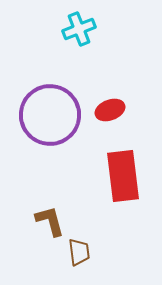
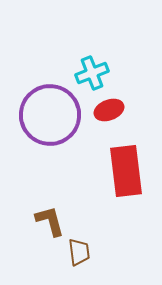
cyan cross: moved 13 px right, 44 px down
red ellipse: moved 1 px left
red rectangle: moved 3 px right, 5 px up
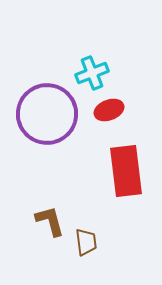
purple circle: moved 3 px left, 1 px up
brown trapezoid: moved 7 px right, 10 px up
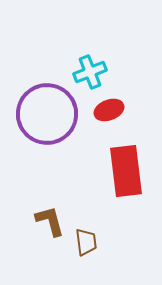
cyan cross: moved 2 px left, 1 px up
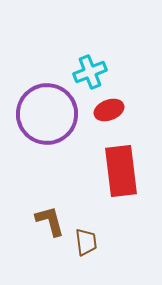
red rectangle: moved 5 px left
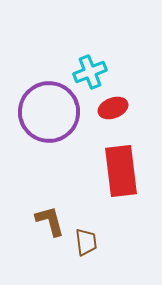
red ellipse: moved 4 px right, 2 px up
purple circle: moved 2 px right, 2 px up
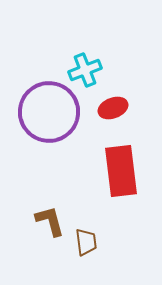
cyan cross: moved 5 px left, 2 px up
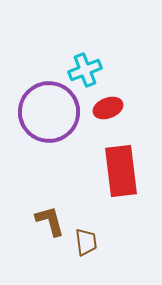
red ellipse: moved 5 px left
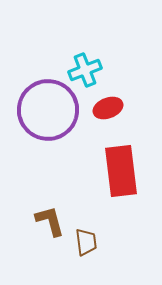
purple circle: moved 1 px left, 2 px up
